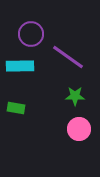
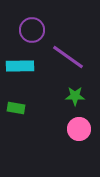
purple circle: moved 1 px right, 4 px up
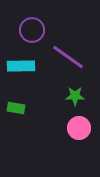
cyan rectangle: moved 1 px right
pink circle: moved 1 px up
